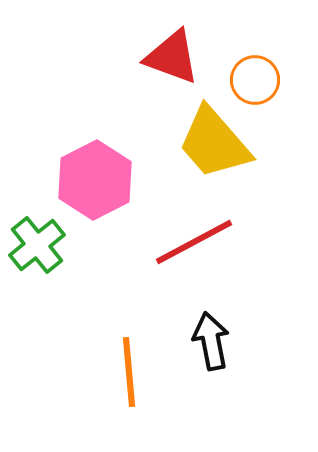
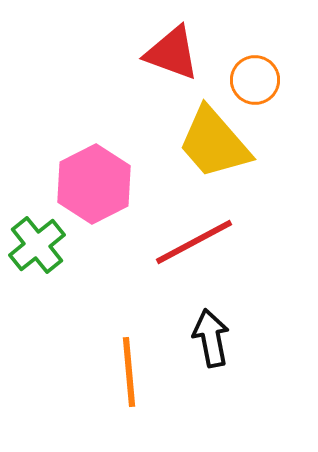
red triangle: moved 4 px up
pink hexagon: moved 1 px left, 4 px down
black arrow: moved 3 px up
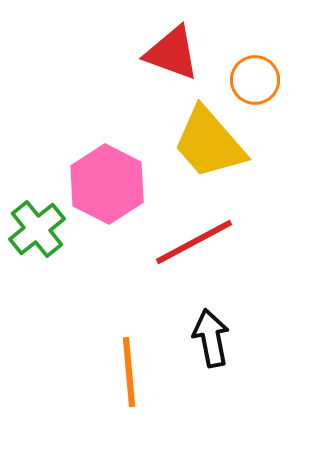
yellow trapezoid: moved 5 px left
pink hexagon: moved 13 px right; rotated 6 degrees counterclockwise
green cross: moved 16 px up
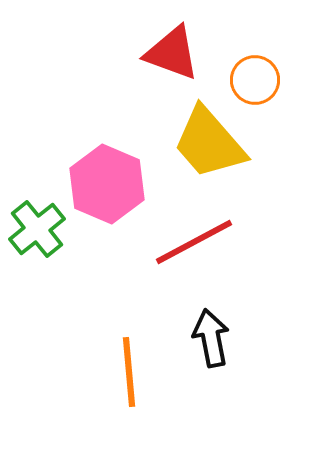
pink hexagon: rotated 4 degrees counterclockwise
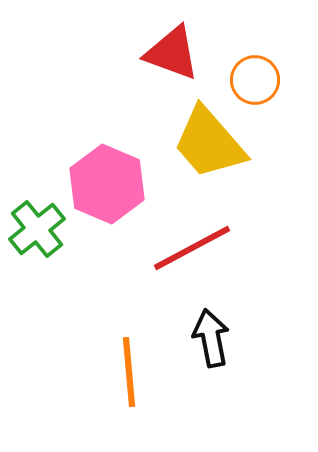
red line: moved 2 px left, 6 px down
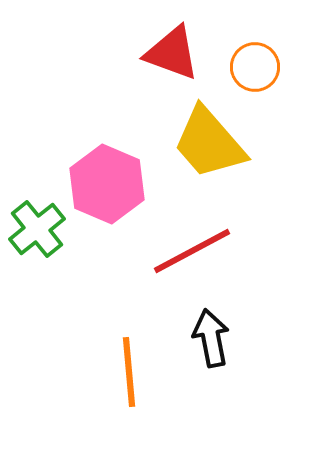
orange circle: moved 13 px up
red line: moved 3 px down
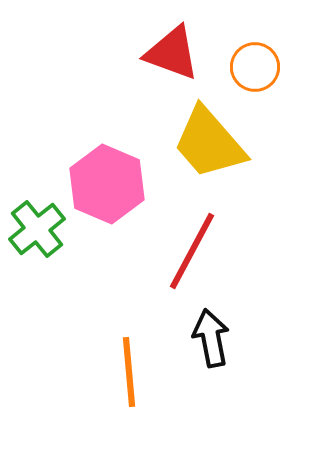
red line: rotated 34 degrees counterclockwise
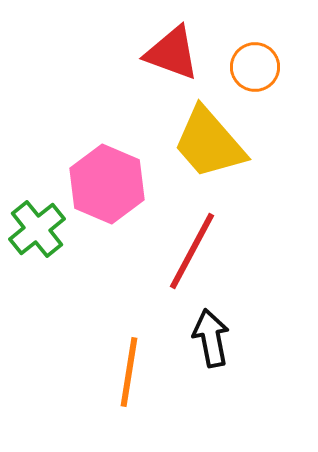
orange line: rotated 14 degrees clockwise
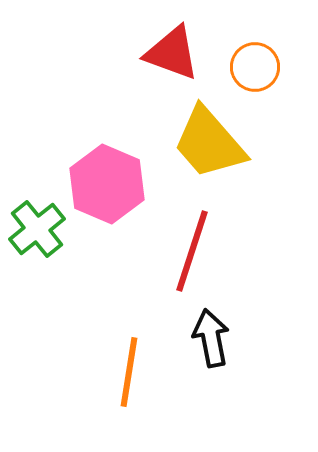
red line: rotated 10 degrees counterclockwise
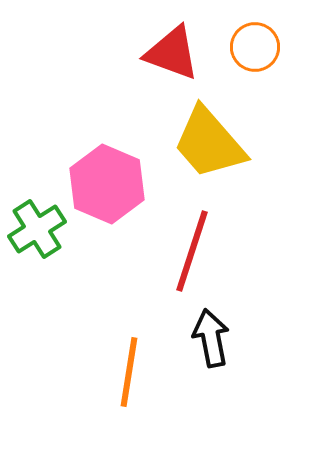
orange circle: moved 20 px up
green cross: rotated 6 degrees clockwise
